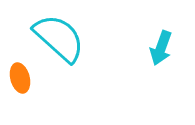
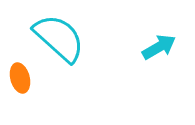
cyan arrow: moved 2 px left, 1 px up; rotated 140 degrees counterclockwise
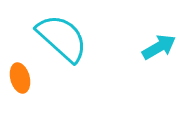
cyan semicircle: moved 3 px right
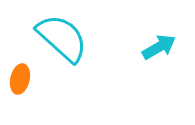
orange ellipse: moved 1 px down; rotated 28 degrees clockwise
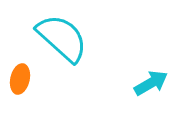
cyan arrow: moved 8 px left, 36 px down
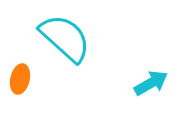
cyan semicircle: moved 3 px right
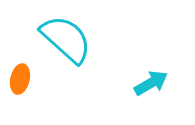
cyan semicircle: moved 1 px right, 1 px down
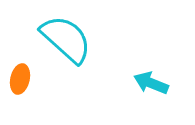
cyan arrow: rotated 128 degrees counterclockwise
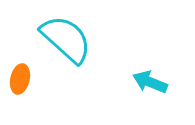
cyan arrow: moved 1 px left, 1 px up
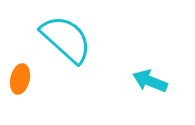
cyan arrow: moved 1 px up
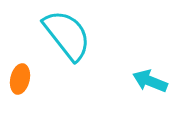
cyan semicircle: moved 1 px right, 4 px up; rotated 10 degrees clockwise
